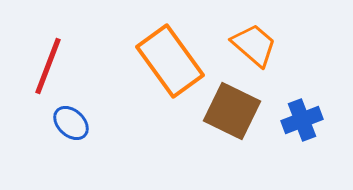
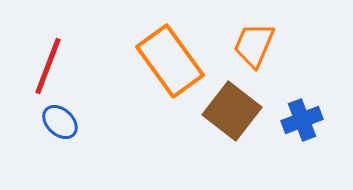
orange trapezoid: rotated 108 degrees counterclockwise
brown square: rotated 12 degrees clockwise
blue ellipse: moved 11 px left, 1 px up
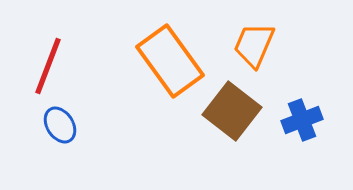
blue ellipse: moved 3 px down; rotated 15 degrees clockwise
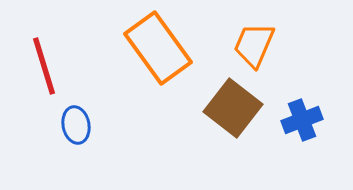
orange rectangle: moved 12 px left, 13 px up
red line: moved 4 px left; rotated 38 degrees counterclockwise
brown square: moved 1 px right, 3 px up
blue ellipse: moved 16 px right; rotated 21 degrees clockwise
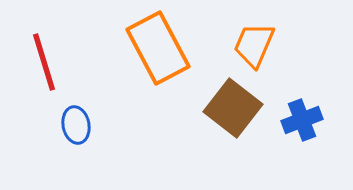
orange rectangle: rotated 8 degrees clockwise
red line: moved 4 px up
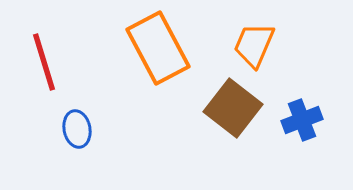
blue ellipse: moved 1 px right, 4 px down
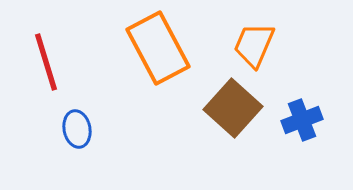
red line: moved 2 px right
brown square: rotated 4 degrees clockwise
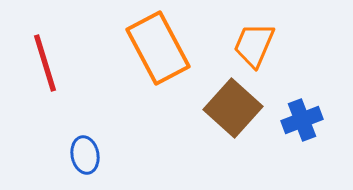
red line: moved 1 px left, 1 px down
blue ellipse: moved 8 px right, 26 px down
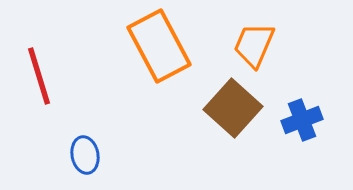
orange rectangle: moved 1 px right, 2 px up
red line: moved 6 px left, 13 px down
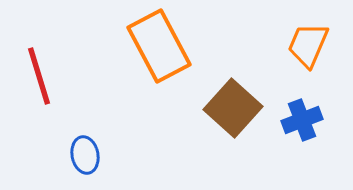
orange trapezoid: moved 54 px right
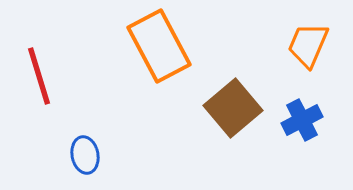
brown square: rotated 8 degrees clockwise
blue cross: rotated 6 degrees counterclockwise
